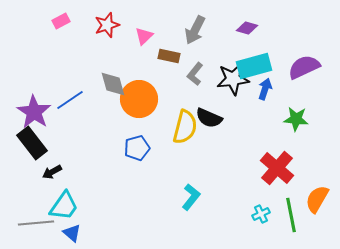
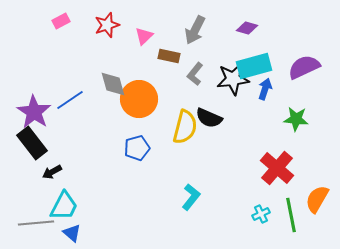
cyan trapezoid: rotated 8 degrees counterclockwise
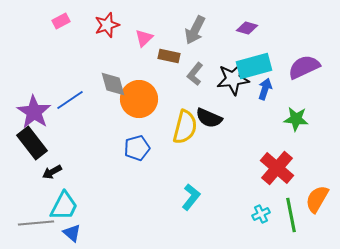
pink triangle: moved 2 px down
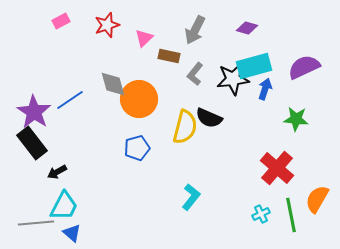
black arrow: moved 5 px right
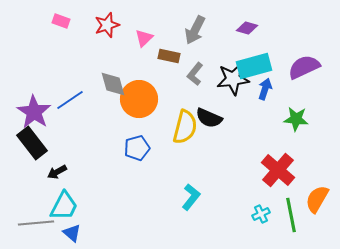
pink rectangle: rotated 48 degrees clockwise
red cross: moved 1 px right, 2 px down
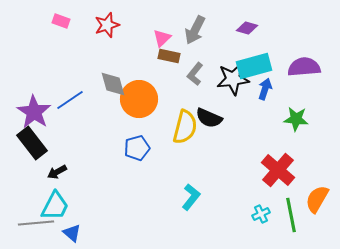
pink triangle: moved 18 px right
purple semicircle: rotated 20 degrees clockwise
cyan trapezoid: moved 9 px left
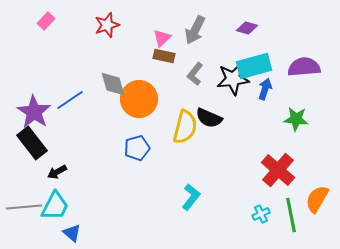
pink rectangle: moved 15 px left; rotated 66 degrees counterclockwise
brown rectangle: moved 5 px left
gray line: moved 12 px left, 16 px up
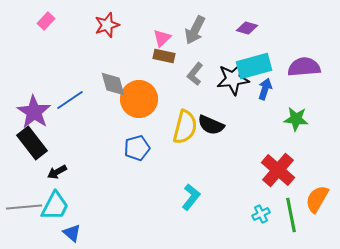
black semicircle: moved 2 px right, 7 px down
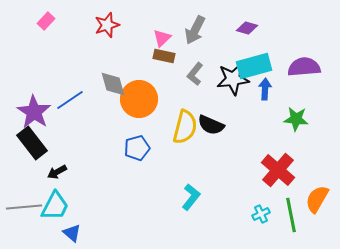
blue arrow: rotated 15 degrees counterclockwise
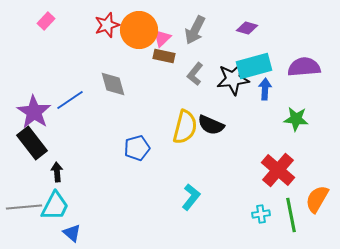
orange circle: moved 69 px up
black arrow: rotated 114 degrees clockwise
cyan cross: rotated 18 degrees clockwise
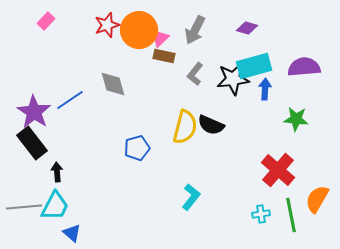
pink triangle: moved 2 px left
